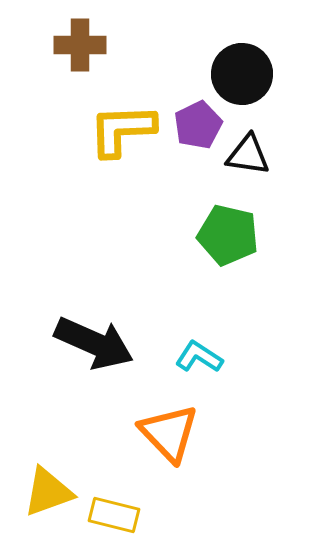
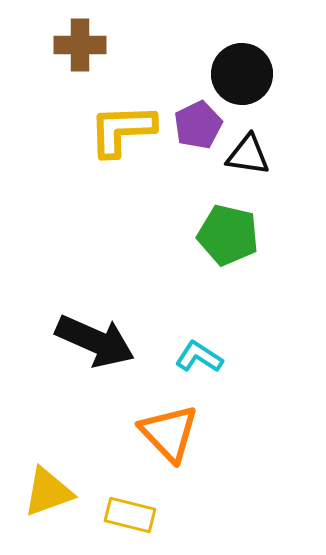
black arrow: moved 1 px right, 2 px up
yellow rectangle: moved 16 px right
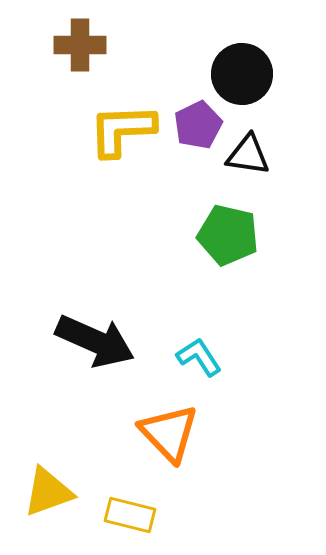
cyan L-shape: rotated 24 degrees clockwise
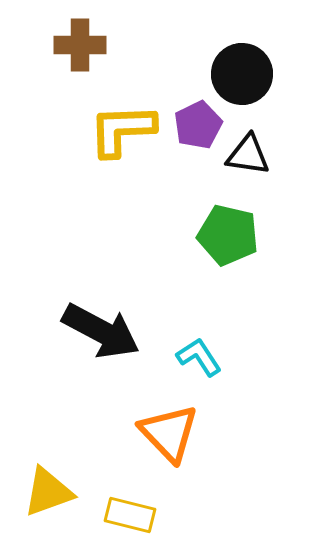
black arrow: moved 6 px right, 10 px up; rotated 4 degrees clockwise
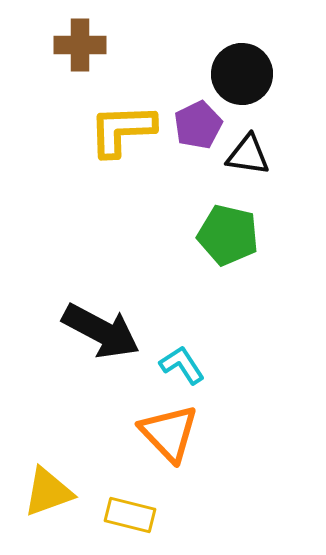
cyan L-shape: moved 17 px left, 8 px down
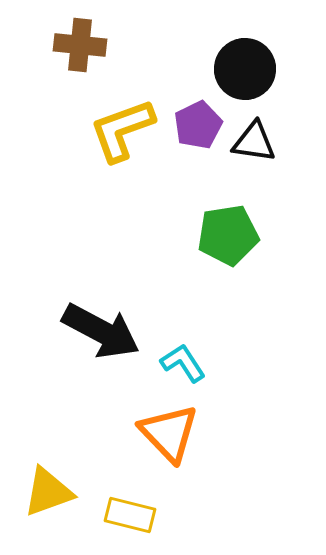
brown cross: rotated 6 degrees clockwise
black circle: moved 3 px right, 5 px up
yellow L-shape: rotated 18 degrees counterclockwise
black triangle: moved 6 px right, 13 px up
green pentagon: rotated 22 degrees counterclockwise
cyan L-shape: moved 1 px right, 2 px up
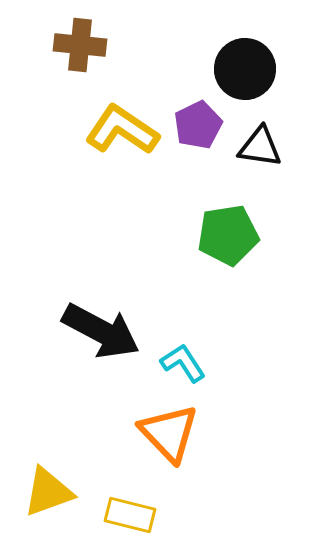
yellow L-shape: rotated 54 degrees clockwise
black triangle: moved 6 px right, 5 px down
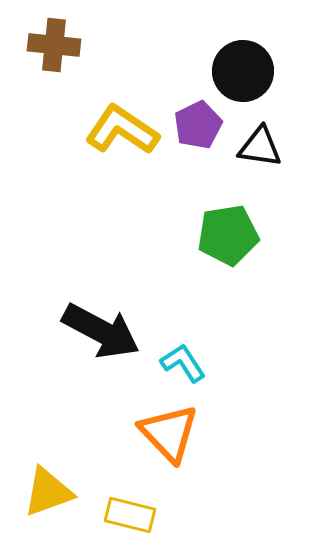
brown cross: moved 26 px left
black circle: moved 2 px left, 2 px down
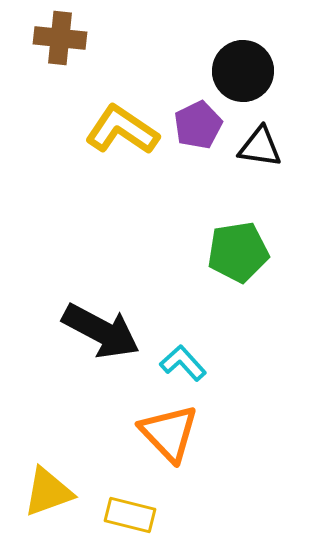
brown cross: moved 6 px right, 7 px up
green pentagon: moved 10 px right, 17 px down
cyan L-shape: rotated 9 degrees counterclockwise
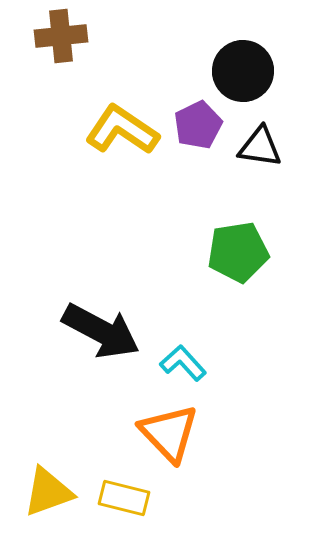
brown cross: moved 1 px right, 2 px up; rotated 12 degrees counterclockwise
yellow rectangle: moved 6 px left, 17 px up
